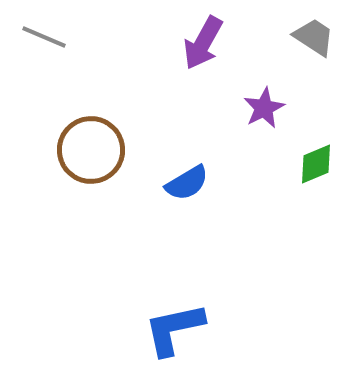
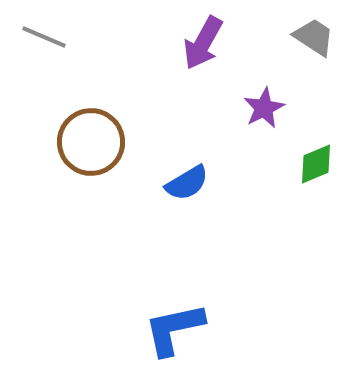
brown circle: moved 8 px up
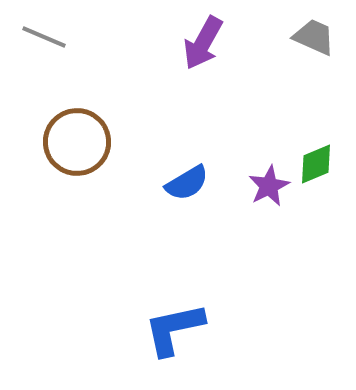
gray trapezoid: rotated 9 degrees counterclockwise
purple star: moved 5 px right, 78 px down
brown circle: moved 14 px left
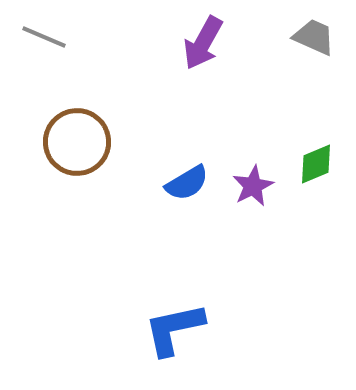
purple star: moved 16 px left
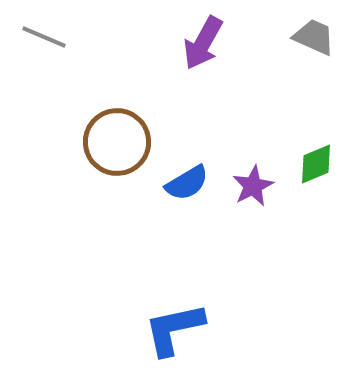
brown circle: moved 40 px right
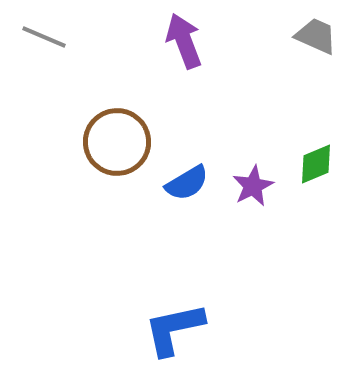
gray trapezoid: moved 2 px right, 1 px up
purple arrow: moved 19 px left, 2 px up; rotated 130 degrees clockwise
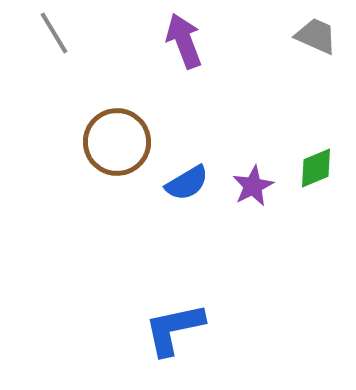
gray line: moved 10 px right, 4 px up; rotated 36 degrees clockwise
green diamond: moved 4 px down
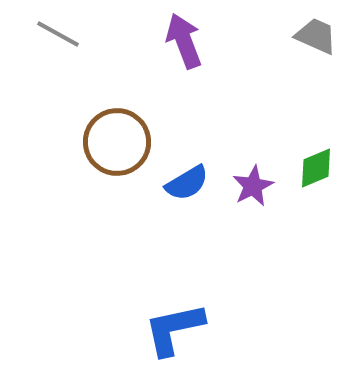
gray line: moved 4 px right, 1 px down; rotated 30 degrees counterclockwise
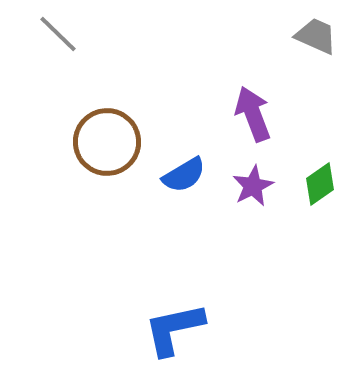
gray line: rotated 15 degrees clockwise
purple arrow: moved 69 px right, 73 px down
brown circle: moved 10 px left
green diamond: moved 4 px right, 16 px down; rotated 12 degrees counterclockwise
blue semicircle: moved 3 px left, 8 px up
